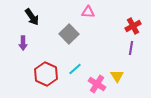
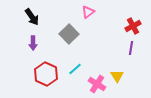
pink triangle: rotated 40 degrees counterclockwise
purple arrow: moved 10 px right
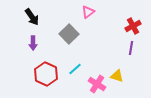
yellow triangle: rotated 40 degrees counterclockwise
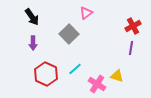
pink triangle: moved 2 px left, 1 px down
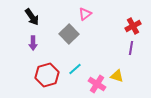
pink triangle: moved 1 px left, 1 px down
red hexagon: moved 1 px right, 1 px down; rotated 20 degrees clockwise
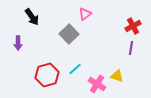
purple arrow: moved 15 px left
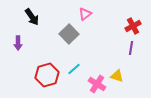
cyan line: moved 1 px left
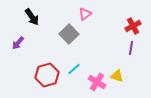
purple arrow: rotated 40 degrees clockwise
pink cross: moved 2 px up
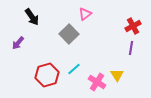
yellow triangle: moved 1 px up; rotated 40 degrees clockwise
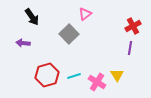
purple arrow: moved 5 px right; rotated 56 degrees clockwise
purple line: moved 1 px left
cyan line: moved 7 px down; rotated 24 degrees clockwise
